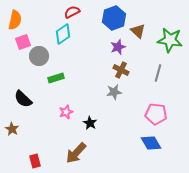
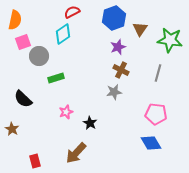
brown triangle: moved 2 px right, 2 px up; rotated 21 degrees clockwise
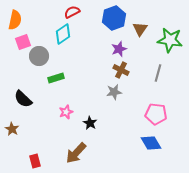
purple star: moved 1 px right, 2 px down
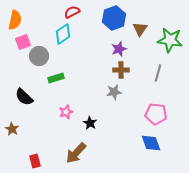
brown cross: rotated 28 degrees counterclockwise
black semicircle: moved 1 px right, 2 px up
blue diamond: rotated 10 degrees clockwise
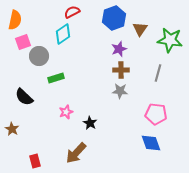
gray star: moved 6 px right, 1 px up; rotated 14 degrees clockwise
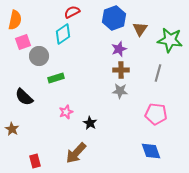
blue diamond: moved 8 px down
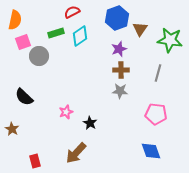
blue hexagon: moved 3 px right
cyan diamond: moved 17 px right, 2 px down
green rectangle: moved 45 px up
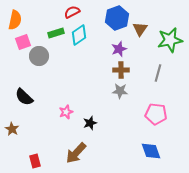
cyan diamond: moved 1 px left, 1 px up
green star: rotated 20 degrees counterclockwise
black star: rotated 24 degrees clockwise
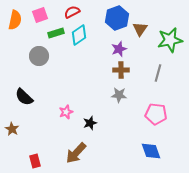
pink square: moved 17 px right, 27 px up
gray star: moved 1 px left, 4 px down
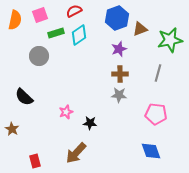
red semicircle: moved 2 px right, 1 px up
brown triangle: rotated 35 degrees clockwise
brown cross: moved 1 px left, 4 px down
black star: rotated 24 degrees clockwise
